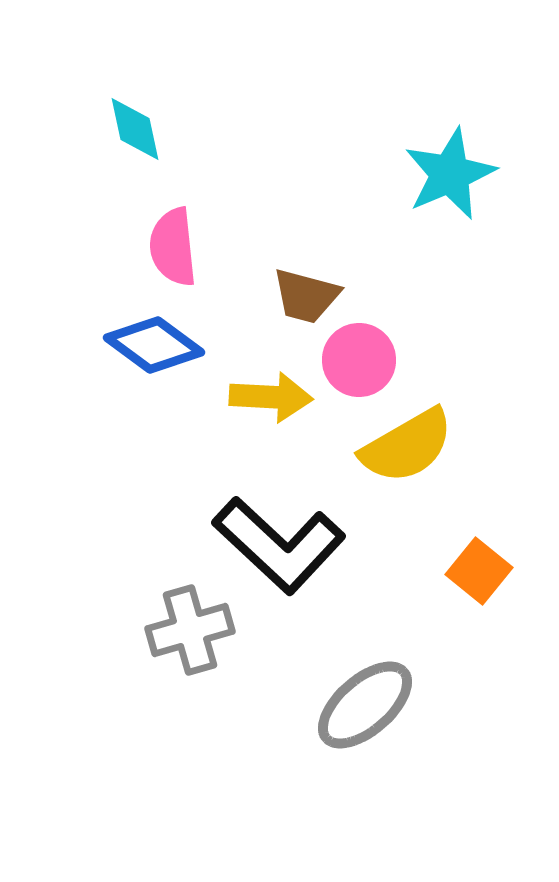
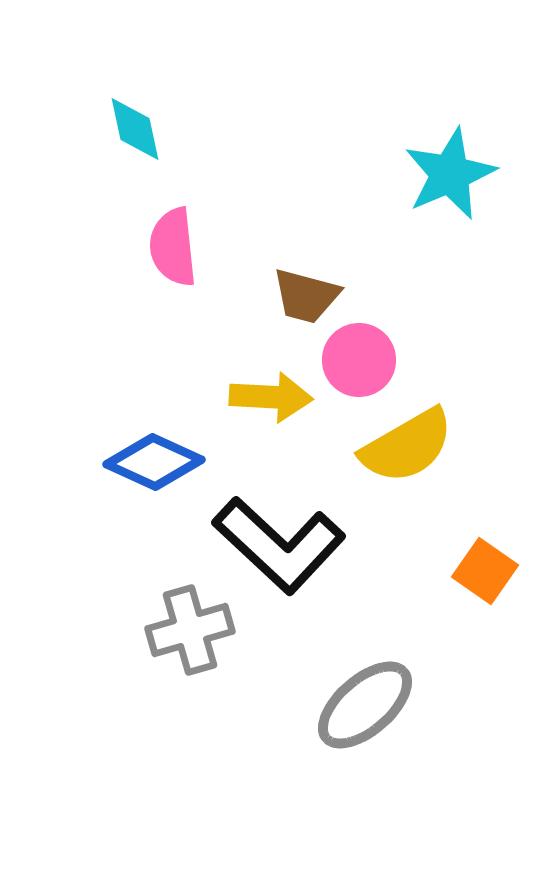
blue diamond: moved 117 px down; rotated 12 degrees counterclockwise
orange square: moved 6 px right; rotated 4 degrees counterclockwise
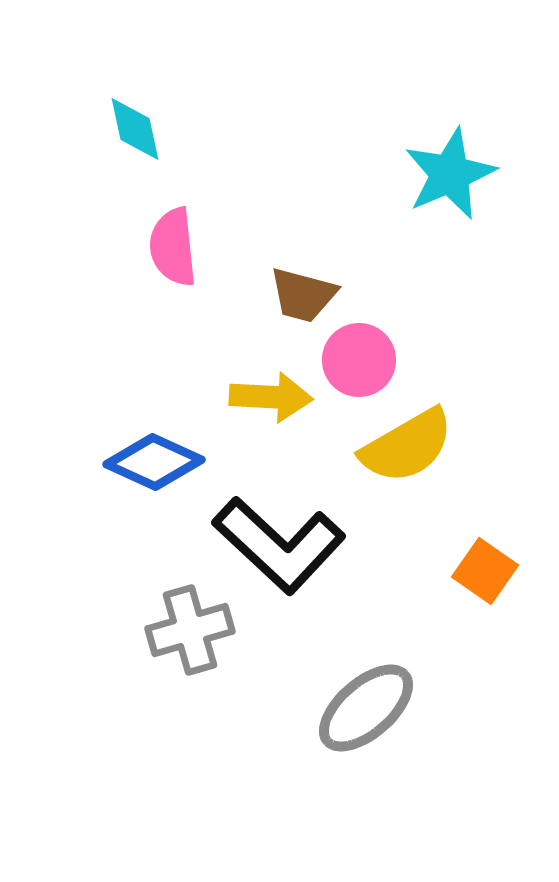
brown trapezoid: moved 3 px left, 1 px up
gray ellipse: moved 1 px right, 3 px down
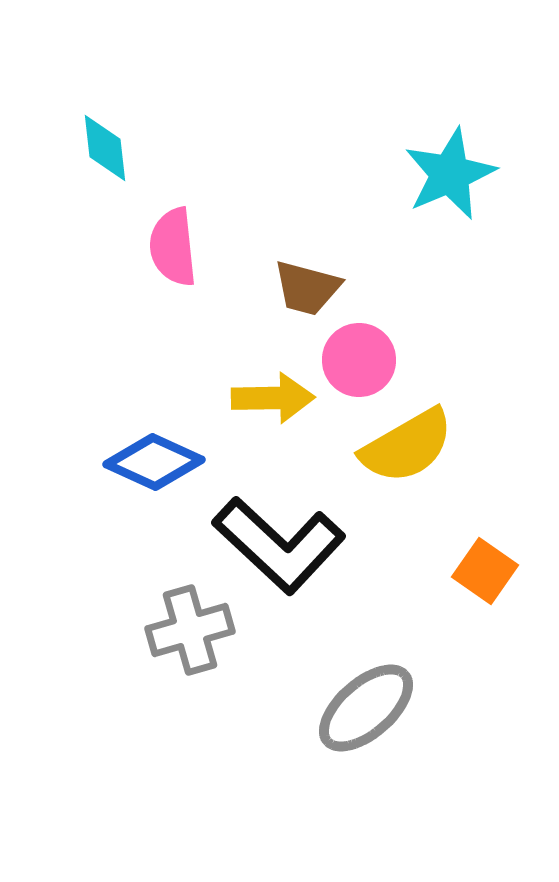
cyan diamond: moved 30 px left, 19 px down; rotated 6 degrees clockwise
brown trapezoid: moved 4 px right, 7 px up
yellow arrow: moved 2 px right, 1 px down; rotated 4 degrees counterclockwise
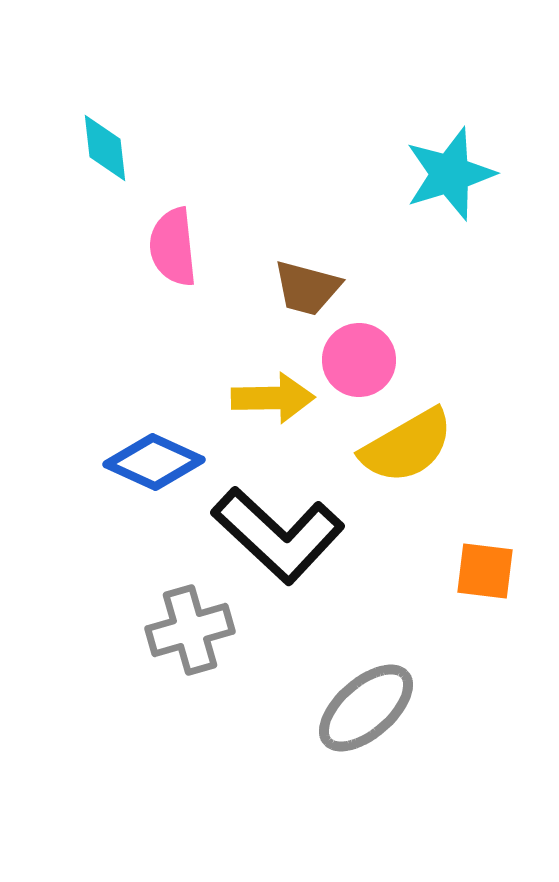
cyan star: rotated 6 degrees clockwise
black L-shape: moved 1 px left, 10 px up
orange square: rotated 28 degrees counterclockwise
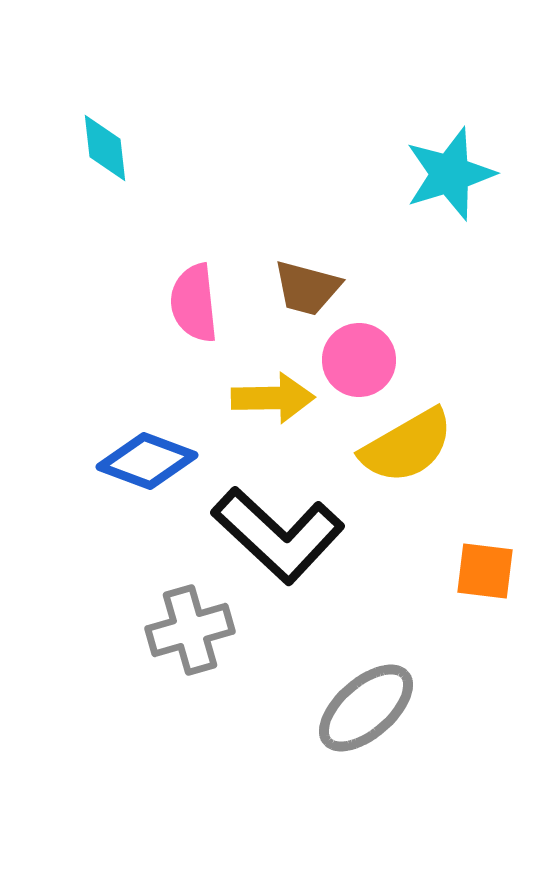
pink semicircle: moved 21 px right, 56 px down
blue diamond: moved 7 px left, 1 px up; rotated 4 degrees counterclockwise
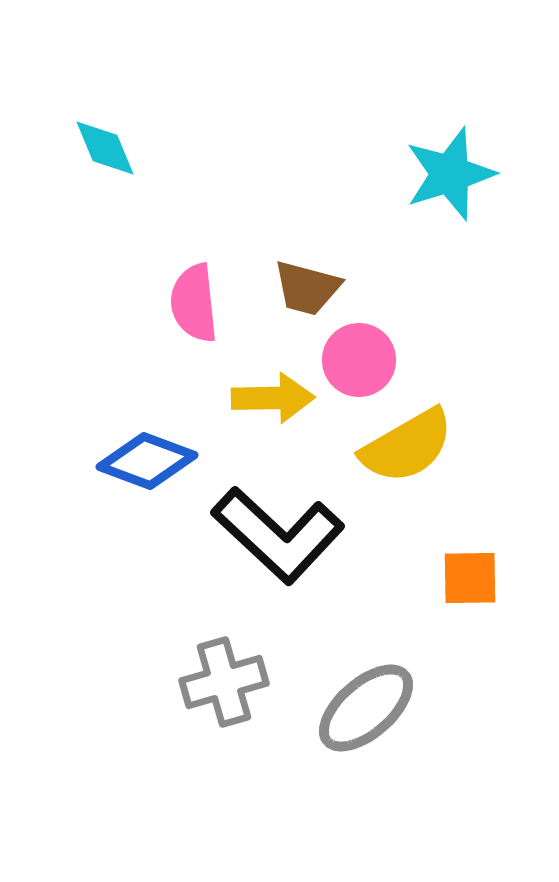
cyan diamond: rotated 16 degrees counterclockwise
orange square: moved 15 px left, 7 px down; rotated 8 degrees counterclockwise
gray cross: moved 34 px right, 52 px down
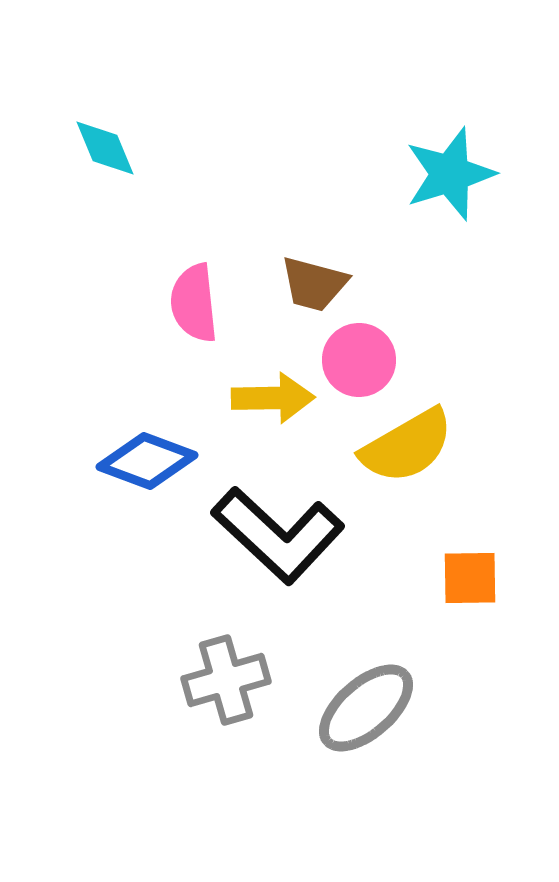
brown trapezoid: moved 7 px right, 4 px up
gray cross: moved 2 px right, 2 px up
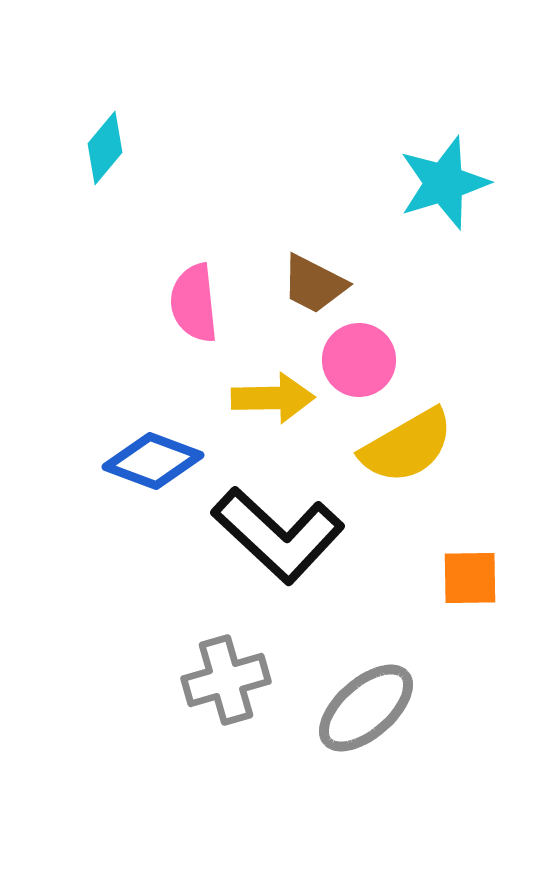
cyan diamond: rotated 62 degrees clockwise
cyan star: moved 6 px left, 9 px down
brown trapezoid: rotated 12 degrees clockwise
blue diamond: moved 6 px right
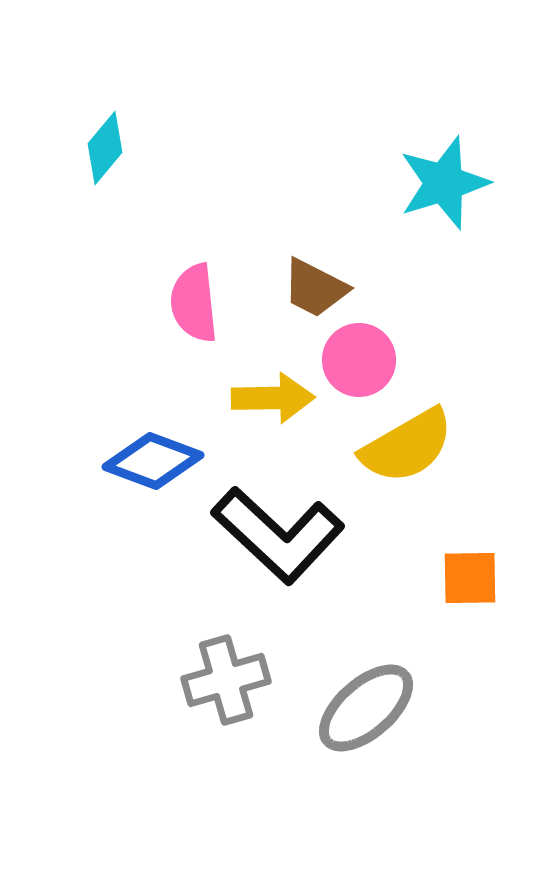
brown trapezoid: moved 1 px right, 4 px down
